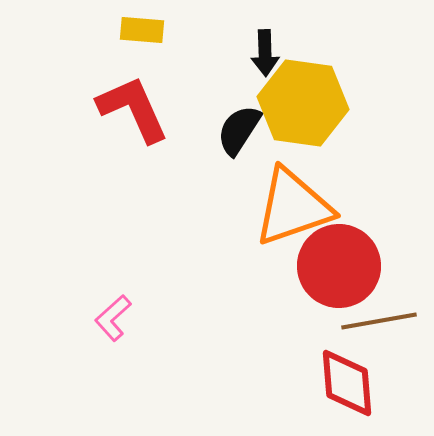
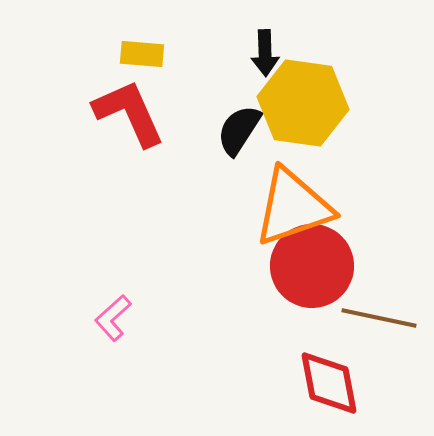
yellow rectangle: moved 24 px down
red L-shape: moved 4 px left, 4 px down
red circle: moved 27 px left
brown line: moved 3 px up; rotated 22 degrees clockwise
red diamond: moved 18 px left; rotated 6 degrees counterclockwise
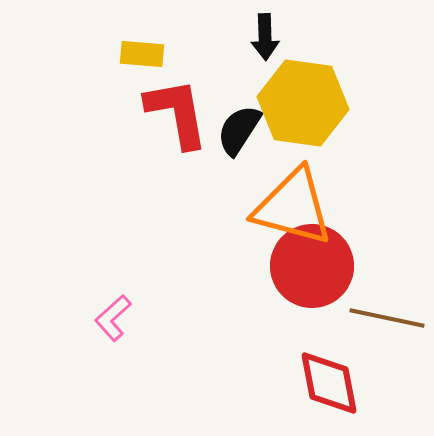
black arrow: moved 16 px up
red L-shape: moved 48 px right; rotated 14 degrees clockwise
orange triangle: rotated 34 degrees clockwise
brown line: moved 8 px right
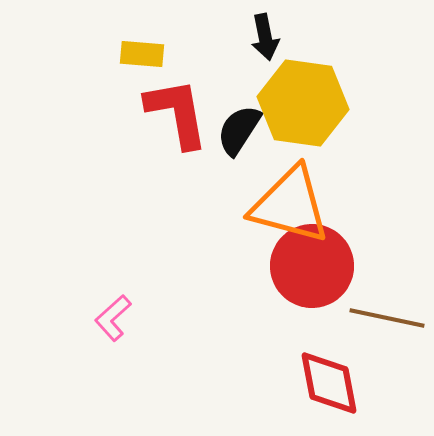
black arrow: rotated 9 degrees counterclockwise
orange triangle: moved 3 px left, 2 px up
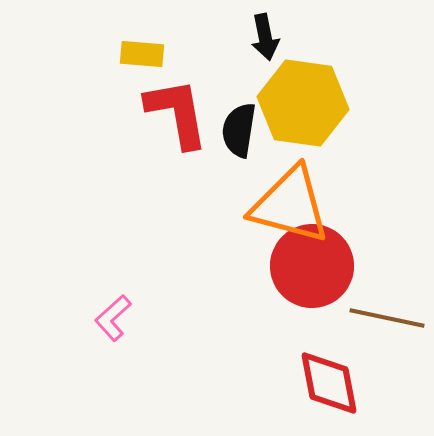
black semicircle: rotated 24 degrees counterclockwise
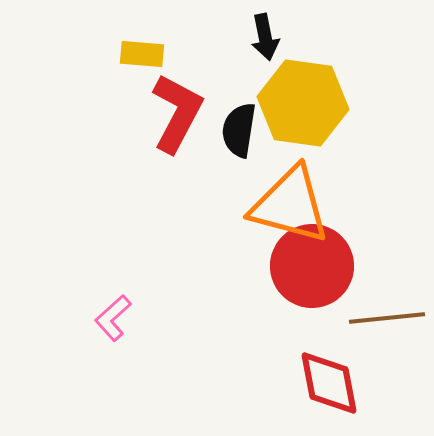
red L-shape: rotated 38 degrees clockwise
brown line: rotated 18 degrees counterclockwise
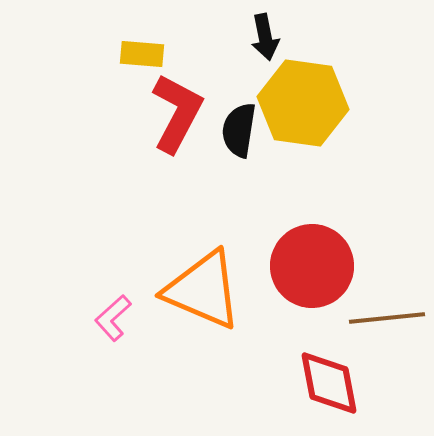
orange triangle: moved 87 px left, 85 px down; rotated 8 degrees clockwise
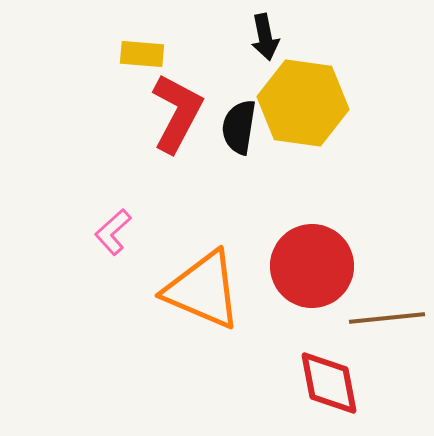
black semicircle: moved 3 px up
pink L-shape: moved 86 px up
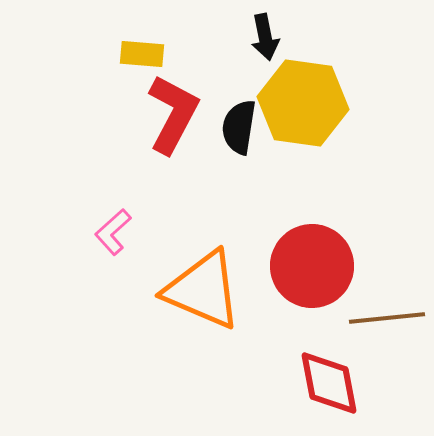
red L-shape: moved 4 px left, 1 px down
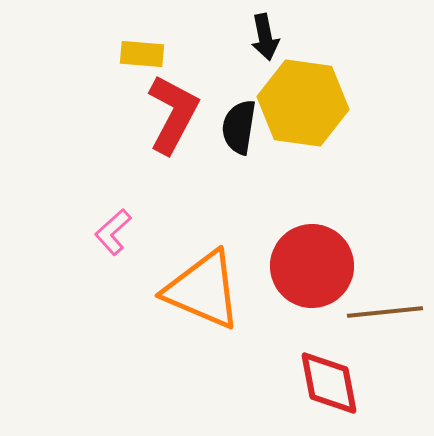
brown line: moved 2 px left, 6 px up
